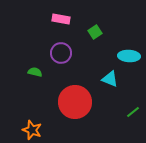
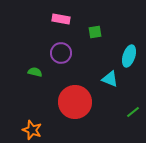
green square: rotated 24 degrees clockwise
cyan ellipse: rotated 75 degrees counterclockwise
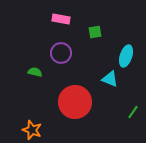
cyan ellipse: moved 3 px left
green line: rotated 16 degrees counterclockwise
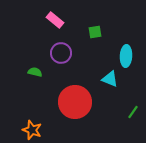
pink rectangle: moved 6 px left, 1 px down; rotated 30 degrees clockwise
cyan ellipse: rotated 15 degrees counterclockwise
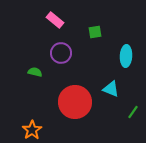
cyan triangle: moved 1 px right, 10 px down
orange star: rotated 18 degrees clockwise
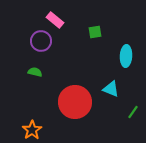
purple circle: moved 20 px left, 12 px up
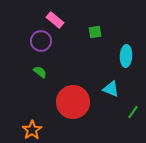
green semicircle: moved 5 px right; rotated 24 degrees clockwise
red circle: moved 2 px left
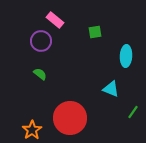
green semicircle: moved 2 px down
red circle: moved 3 px left, 16 px down
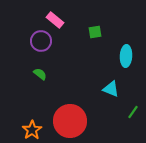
red circle: moved 3 px down
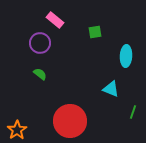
purple circle: moved 1 px left, 2 px down
green line: rotated 16 degrees counterclockwise
orange star: moved 15 px left
